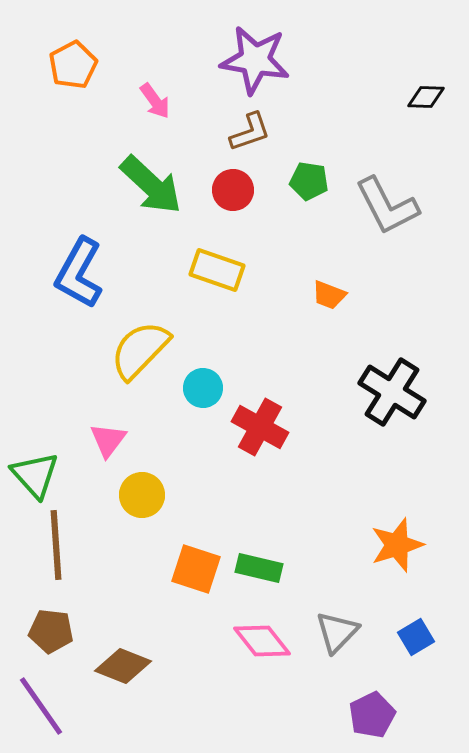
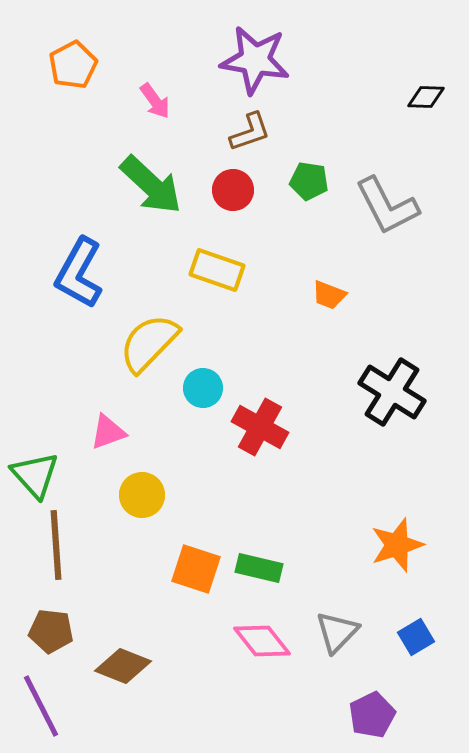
yellow semicircle: moved 9 px right, 7 px up
pink triangle: moved 8 px up; rotated 33 degrees clockwise
purple line: rotated 8 degrees clockwise
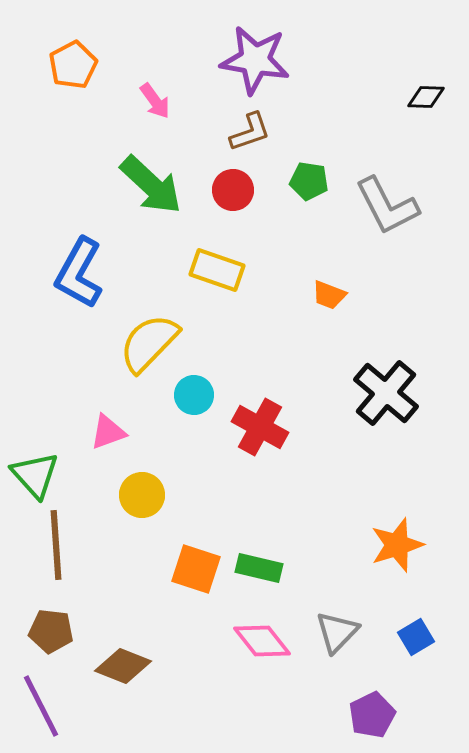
cyan circle: moved 9 px left, 7 px down
black cross: moved 6 px left, 1 px down; rotated 8 degrees clockwise
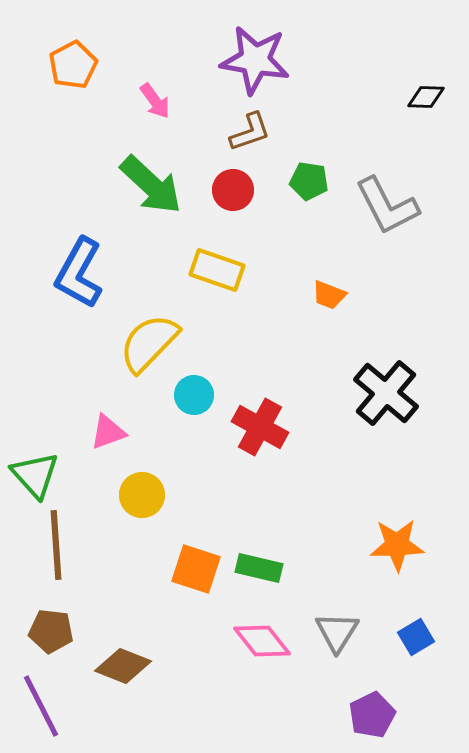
orange star: rotated 16 degrees clockwise
gray triangle: rotated 12 degrees counterclockwise
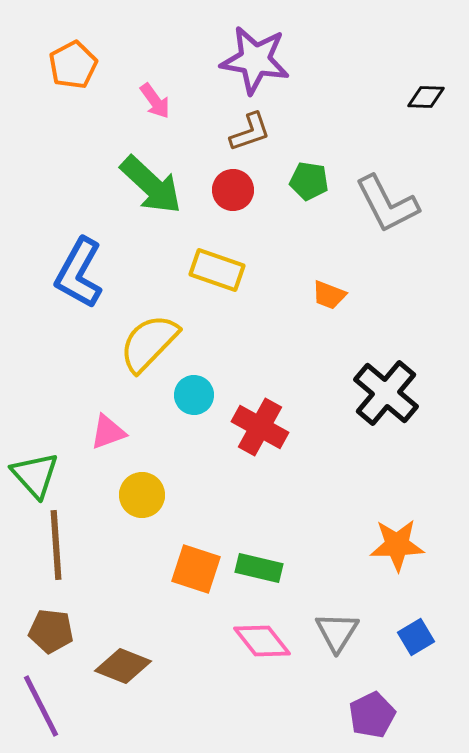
gray L-shape: moved 2 px up
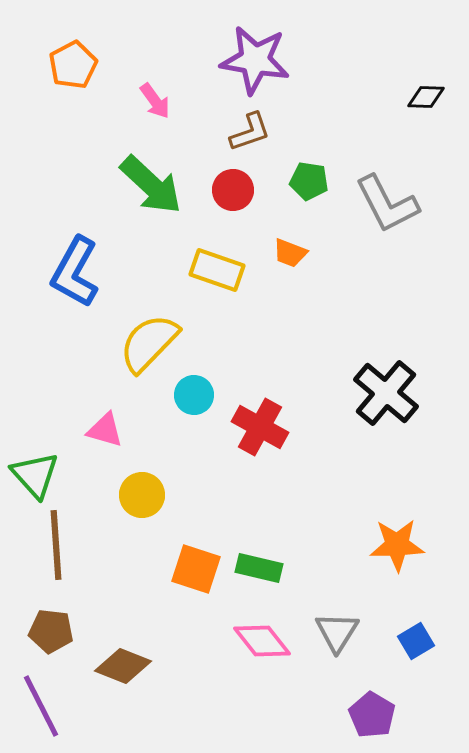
blue L-shape: moved 4 px left, 1 px up
orange trapezoid: moved 39 px left, 42 px up
pink triangle: moved 3 px left, 2 px up; rotated 36 degrees clockwise
blue square: moved 4 px down
purple pentagon: rotated 15 degrees counterclockwise
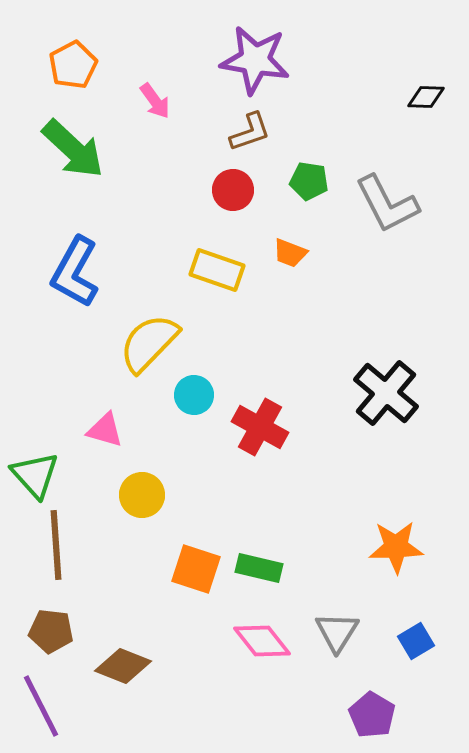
green arrow: moved 78 px left, 36 px up
orange star: moved 1 px left, 2 px down
